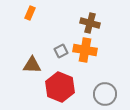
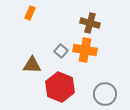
gray square: rotated 24 degrees counterclockwise
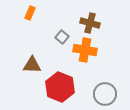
gray square: moved 1 px right, 14 px up
